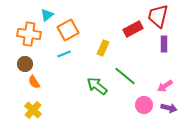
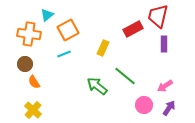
purple arrow: rotated 70 degrees counterclockwise
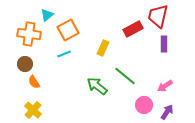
purple arrow: moved 2 px left, 4 px down
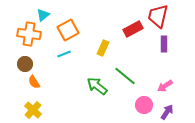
cyan triangle: moved 4 px left
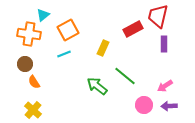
purple arrow: moved 2 px right, 6 px up; rotated 126 degrees counterclockwise
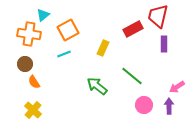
green line: moved 7 px right
pink arrow: moved 12 px right, 1 px down
purple arrow: rotated 91 degrees clockwise
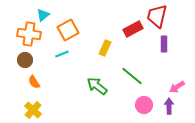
red trapezoid: moved 1 px left
yellow rectangle: moved 2 px right
cyan line: moved 2 px left
brown circle: moved 4 px up
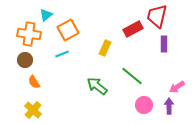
cyan triangle: moved 3 px right
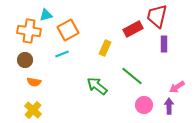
cyan triangle: rotated 24 degrees clockwise
orange cross: moved 3 px up
orange semicircle: rotated 48 degrees counterclockwise
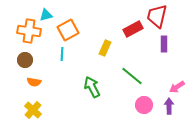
cyan line: rotated 64 degrees counterclockwise
green arrow: moved 5 px left, 1 px down; rotated 25 degrees clockwise
